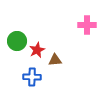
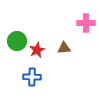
pink cross: moved 1 px left, 2 px up
brown triangle: moved 9 px right, 12 px up
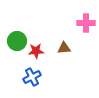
red star: moved 1 px left, 1 px down; rotated 21 degrees clockwise
blue cross: rotated 30 degrees counterclockwise
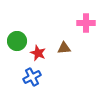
red star: moved 2 px right, 2 px down; rotated 28 degrees clockwise
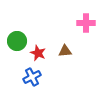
brown triangle: moved 1 px right, 3 px down
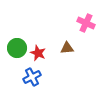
pink cross: rotated 24 degrees clockwise
green circle: moved 7 px down
brown triangle: moved 2 px right, 3 px up
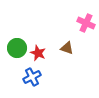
brown triangle: rotated 24 degrees clockwise
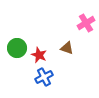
pink cross: rotated 36 degrees clockwise
red star: moved 1 px right, 2 px down
blue cross: moved 12 px right
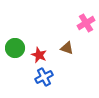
green circle: moved 2 px left
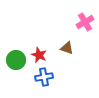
pink cross: moved 1 px left, 1 px up
green circle: moved 1 px right, 12 px down
blue cross: rotated 18 degrees clockwise
